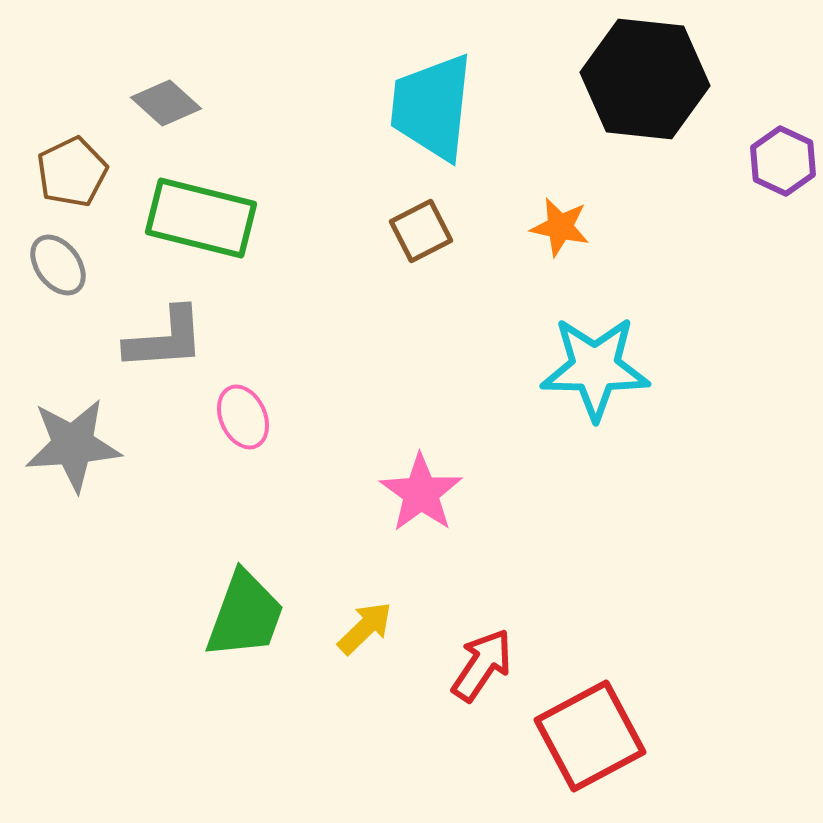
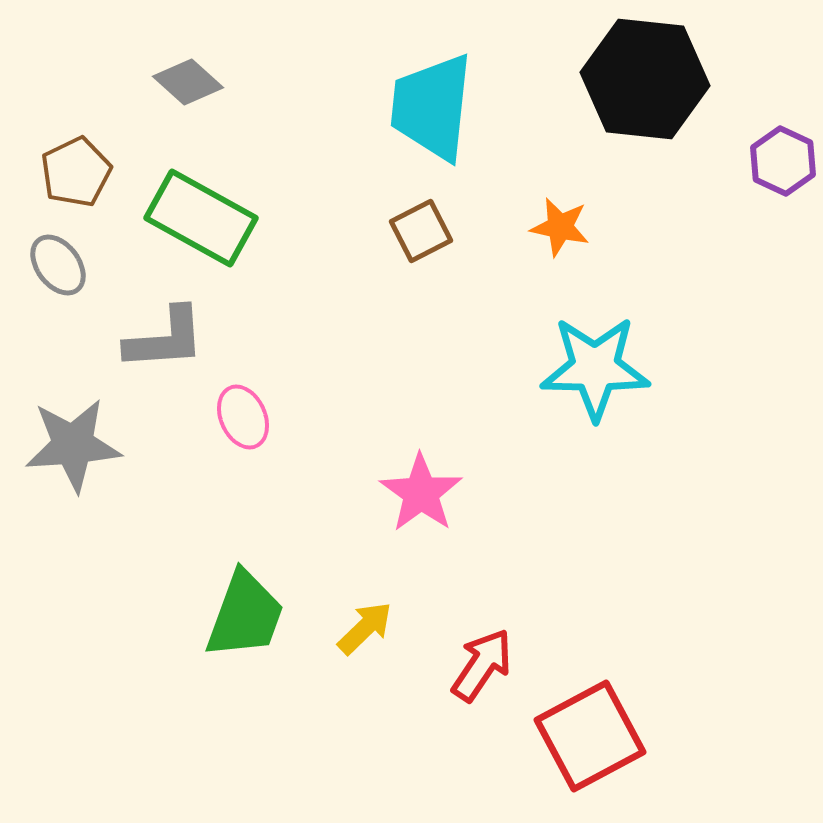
gray diamond: moved 22 px right, 21 px up
brown pentagon: moved 4 px right
green rectangle: rotated 15 degrees clockwise
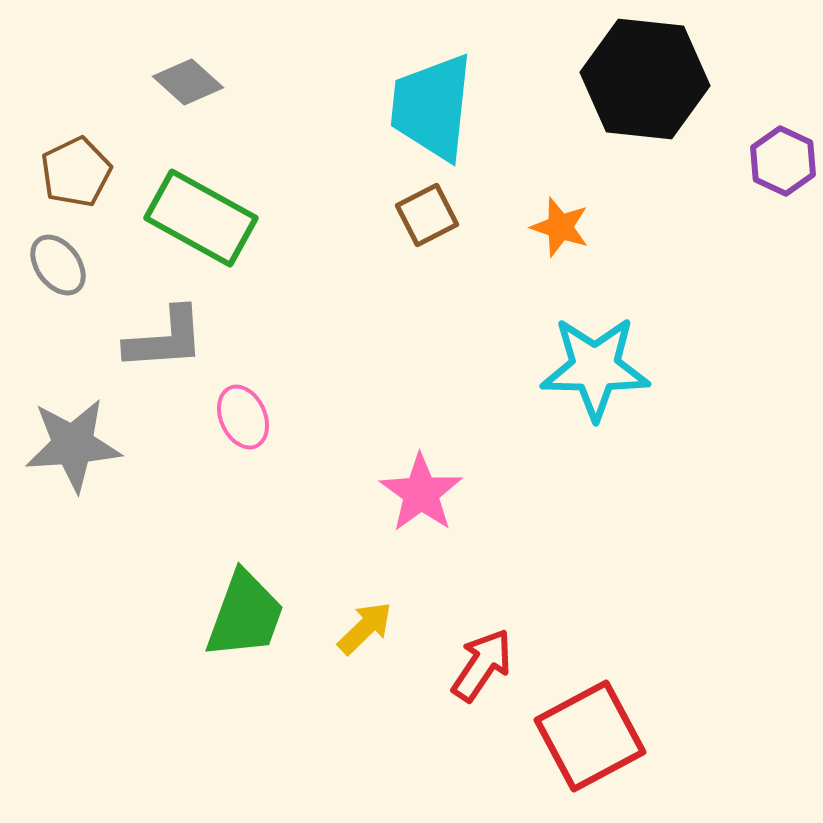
orange star: rotated 6 degrees clockwise
brown square: moved 6 px right, 16 px up
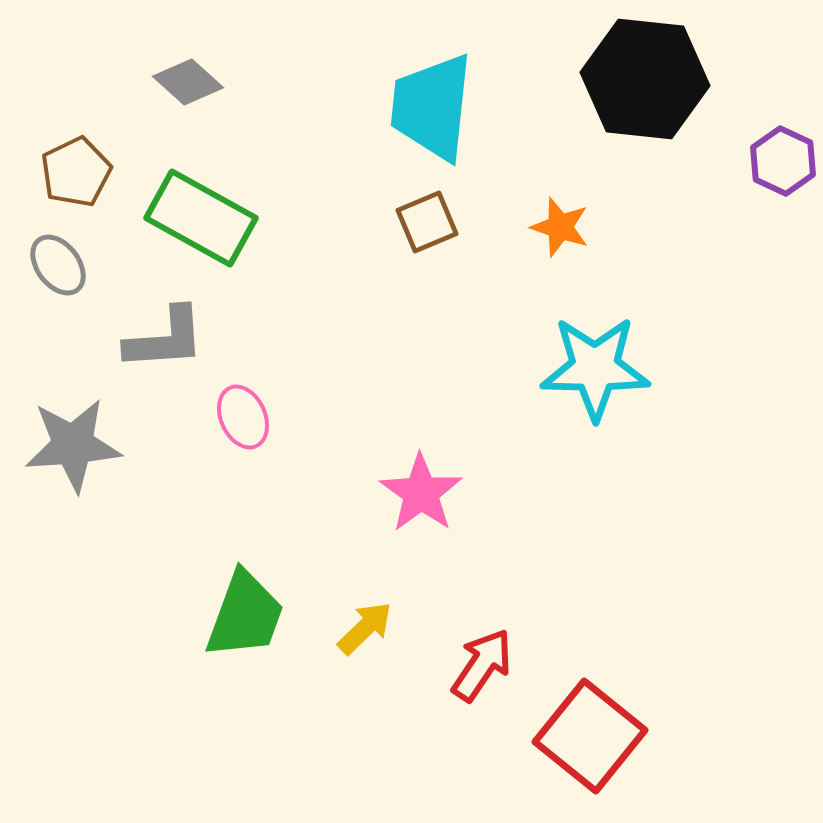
brown square: moved 7 px down; rotated 4 degrees clockwise
red square: rotated 23 degrees counterclockwise
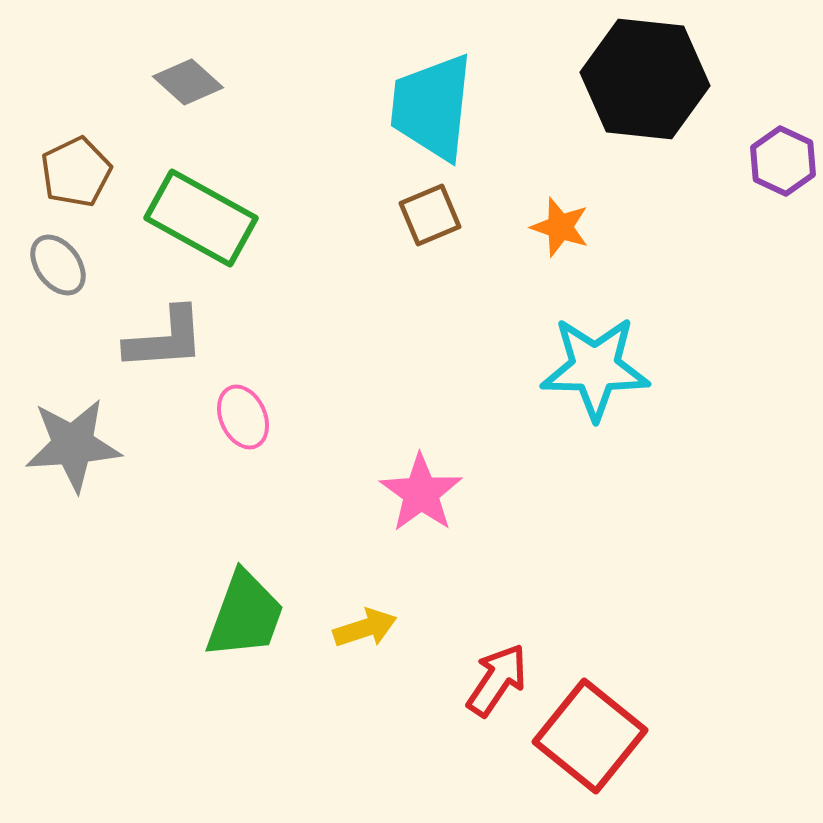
brown square: moved 3 px right, 7 px up
yellow arrow: rotated 26 degrees clockwise
red arrow: moved 15 px right, 15 px down
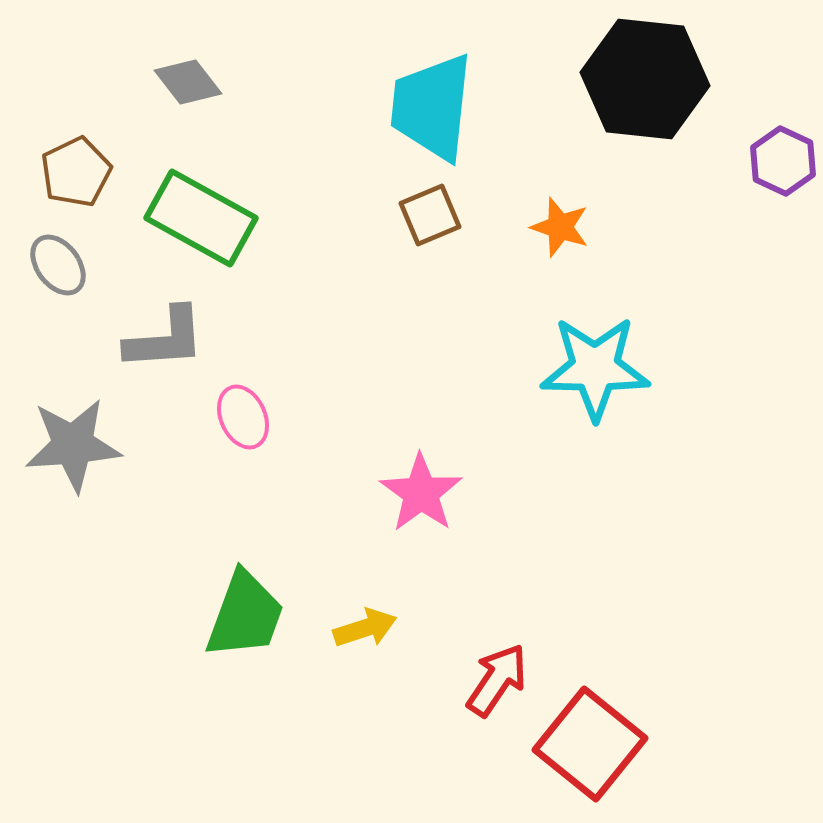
gray diamond: rotated 10 degrees clockwise
red square: moved 8 px down
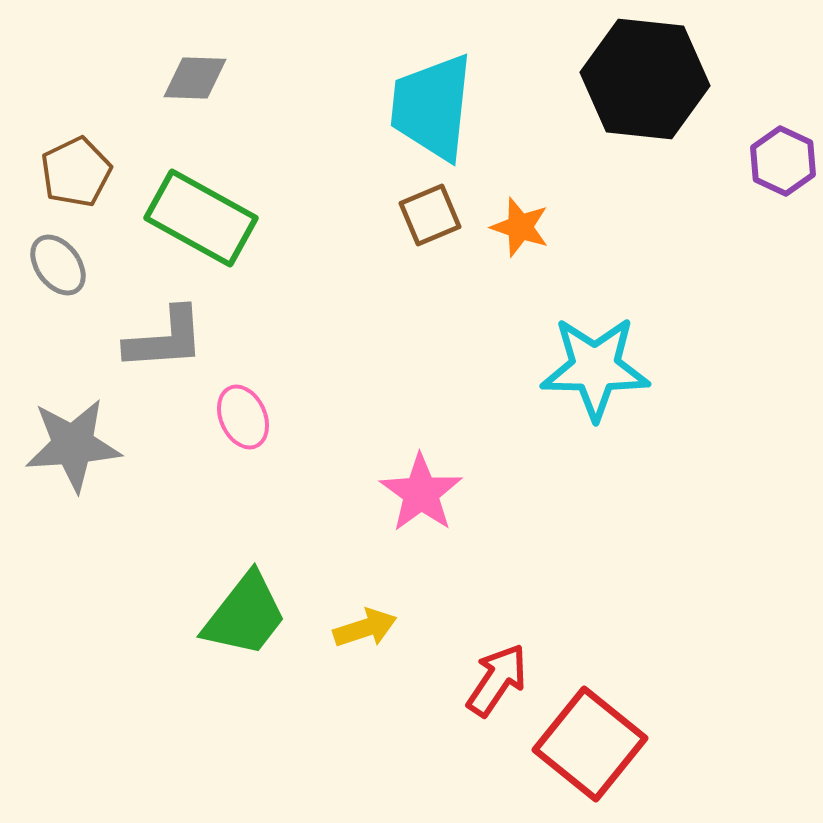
gray diamond: moved 7 px right, 4 px up; rotated 50 degrees counterclockwise
orange star: moved 40 px left
green trapezoid: rotated 18 degrees clockwise
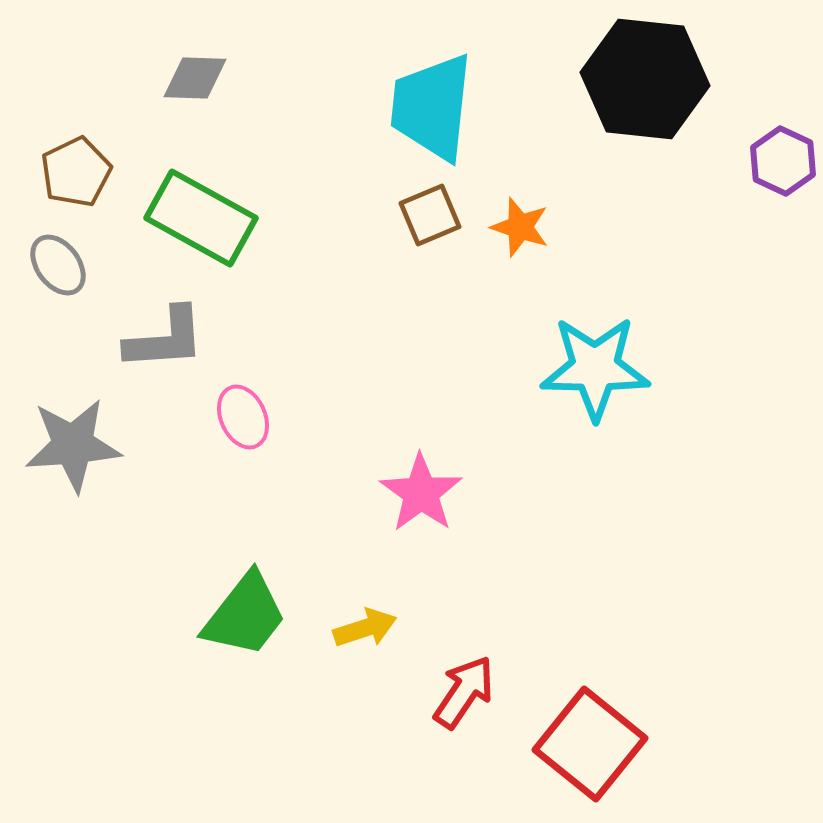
red arrow: moved 33 px left, 12 px down
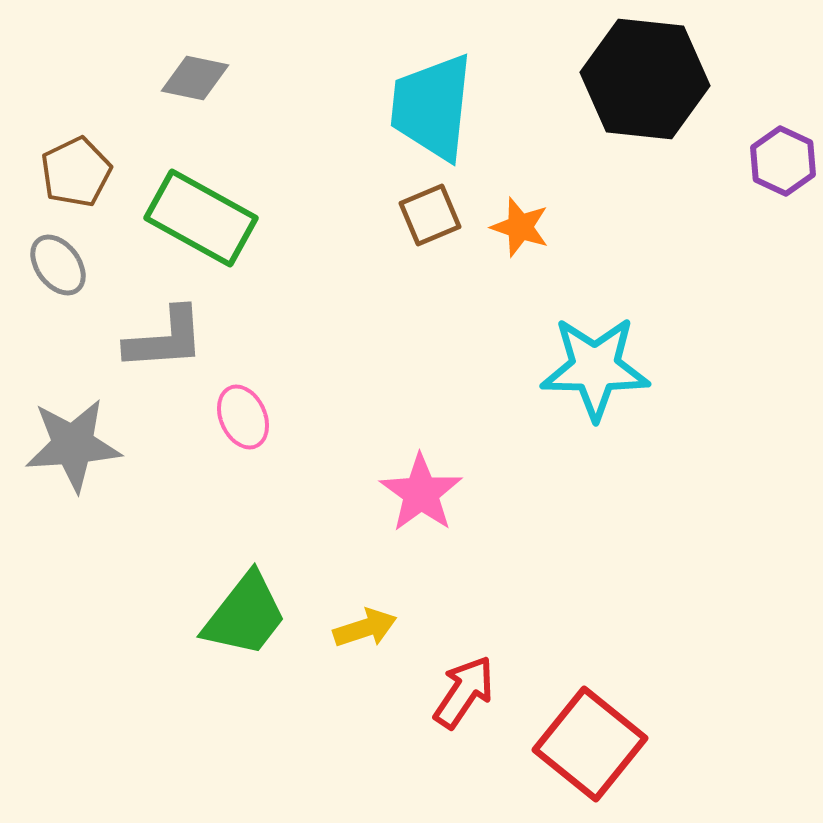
gray diamond: rotated 10 degrees clockwise
